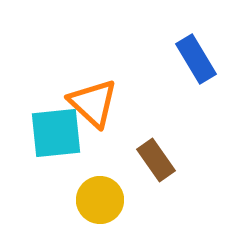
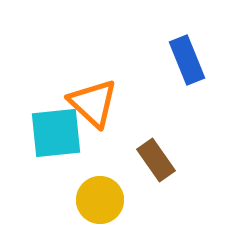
blue rectangle: moved 9 px left, 1 px down; rotated 9 degrees clockwise
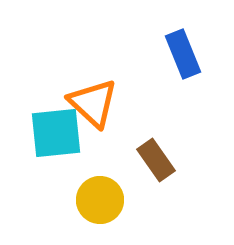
blue rectangle: moved 4 px left, 6 px up
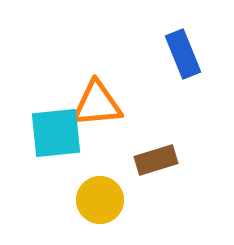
orange triangle: moved 4 px right, 1 px down; rotated 48 degrees counterclockwise
brown rectangle: rotated 72 degrees counterclockwise
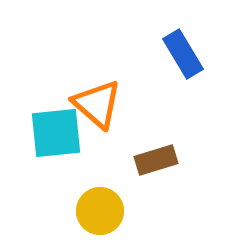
blue rectangle: rotated 9 degrees counterclockwise
orange triangle: rotated 46 degrees clockwise
yellow circle: moved 11 px down
